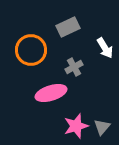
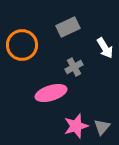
orange circle: moved 9 px left, 5 px up
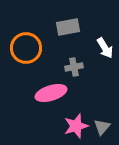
gray rectangle: rotated 15 degrees clockwise
orange circle: moved 4 px right, 3 px down
gray cross: rotated 18 degrees clockwise
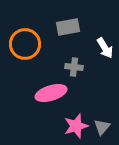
orange circle: moved 1 px left, 4 px up
gray cross: rotated 18 degrees clockwise
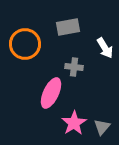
pink ellipse: rotated 48 degrees counterclockwise
pink star: moved 2 px left, 3 px up; rotated 15 degrees counterclockwise
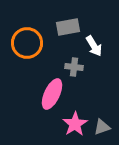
orange circle: moved 2 px right, 1 px up
white arrow: moved 11 px left, 2 px up
pink ellipse: moved 1 px right, 1 px down
pink star: moved 1 px right, 1 px down
gray triangle: rotated 30 degrees clockwise
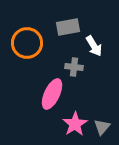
gray triangle: rotated 30 degrees counterclockwise
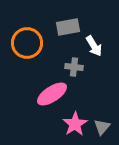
pink ellipse: rotated 32 degrees clockwise
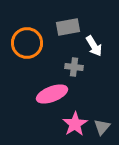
pink ellipse: rotated 12 degrees clockwise
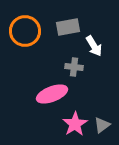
orange circle: moved 2 px left, 12 px up
gray triangle: moved 2 px up; rotated 12 degrees clockwise
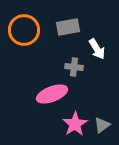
orange circle: moved 1 px left, 1 px up
white arrow: moved 3 px right, 3 px down
